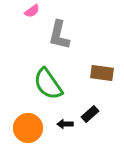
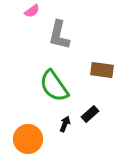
brown rectangle: moved 3 px up
green semicircle: moved 6 px right, 2 px down
black arrow: rotated 112 degrees clockwise
orange circle: moved 11 px down
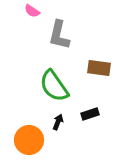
pink semicircle: rotated 70 degrees clockwise
brown rectangle: moved 3 px left, 2 px up
black rectangle: rotated 24 degrees clockwise
black arrow: moved 7 px left, 2 px up
orange circle: moved 1 px right, 1 px down
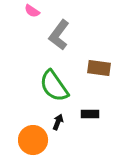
gray L-shape: rotated 24 degrees clockwise
black rectangle: rotated 18 degrees clockwise
orange circle: moved 4 px right
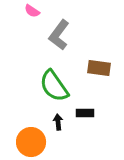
black rectangle: moved 5 px left, 1 px up
black arrow: rotated 28 degrees counterclockwise
orange circle: moved 2 px left, 2 px down
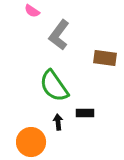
brown rectangle: moved 6 px right, 10 px up
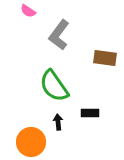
pink semicircle: moved 4 px left
black rectangle: moved 5 px right
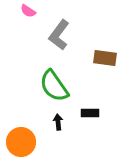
orange circle: moved 10 px left
